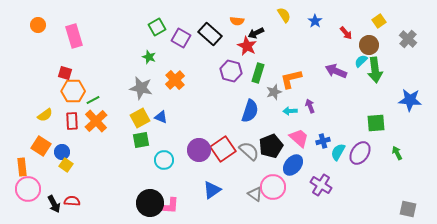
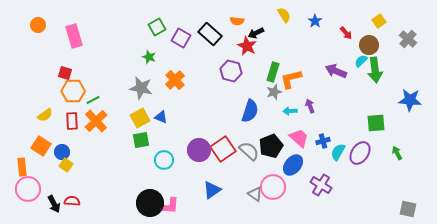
green rectangle at (258, 73): moved 15 px right, 1 px up
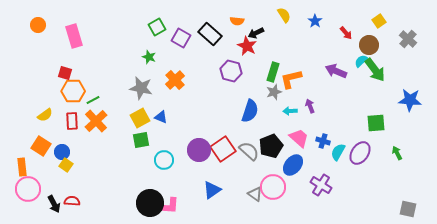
green arrow at (375, 70): rotated 30 degrees counterclockwise
blue cross at (323, 141): rotated 32 degrees clockwise
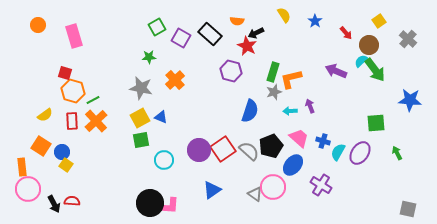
green star at (149, 57): rotated 24 degrees counterclockwise
orange hexagon at (73, 91): rotated 15 degrees clockwise
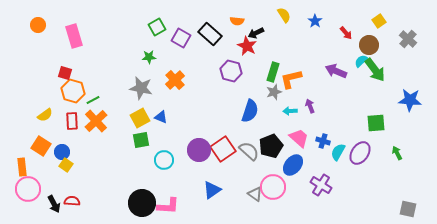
black circle at (150, 203): moved 8 px left
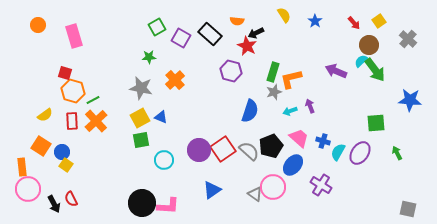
red arrow at (346, 33): moved 8 px right, 10 px up
cyan arrow at (290, 111): rotated 16 degrees counterclockwise
red semicircle at (72, 201): moved 1 px left, 2 px up; rotated 119 degrees counterclockwise
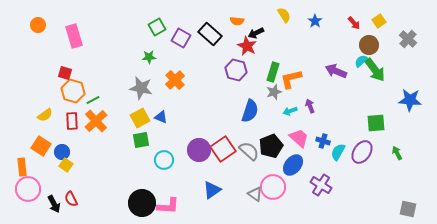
purple hexagon at (231, 71): moved 5 px right, 1 px up
purple ellipse at (360, 153): moved 2 px right, 1 px up
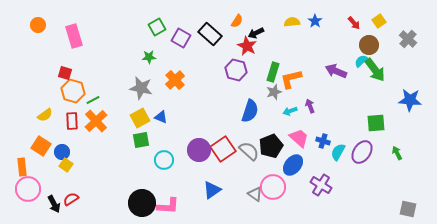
yellow semicircle at (284, 15): moved 8 px right, 7 px down; rotated 63 degrees counterclockwise
orange semicircle at (237, 21): rotated 64 degrees counterclockwise
red semicircle at (71, 199): rotated 84 degrees clockwise
